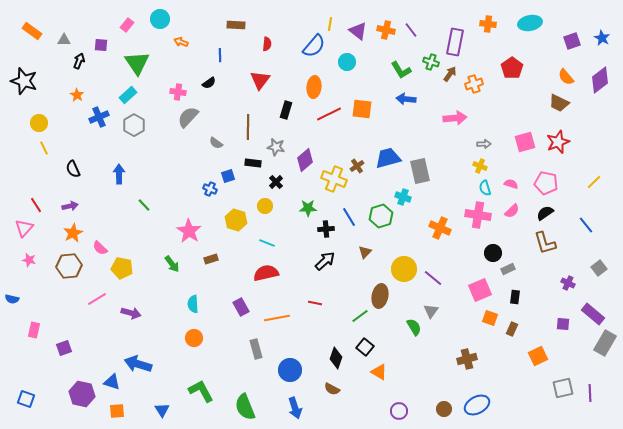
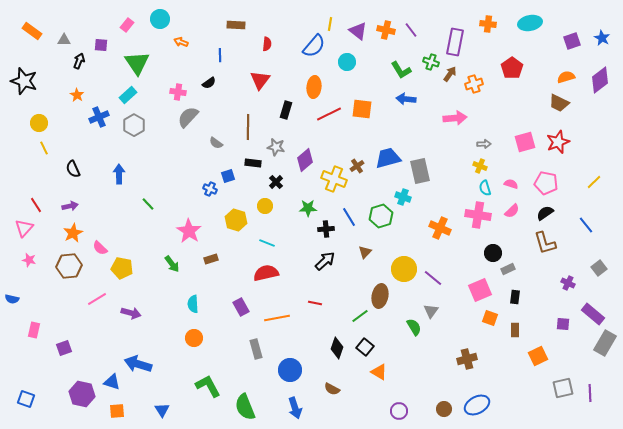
orange semicircle at (566, 77): rotated 114 degrees clockwise
green line at (144, 205): moved 4 px right, 1 px up
brown rectangle at (512, 329): moved 3 px right, 1 px down; rotated 24 degrees counterclockwise
black diamond at (336, 358): moved 1 px right, 10 px up
green L-shape at (201, 391): moved 7 px right, 5 px up
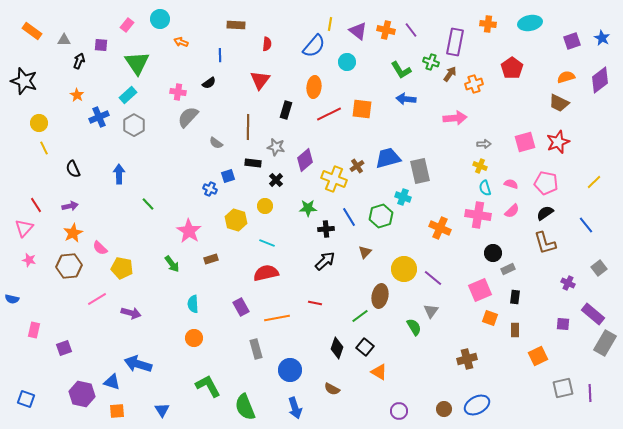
black cross at (276, 182): moved 2 px up
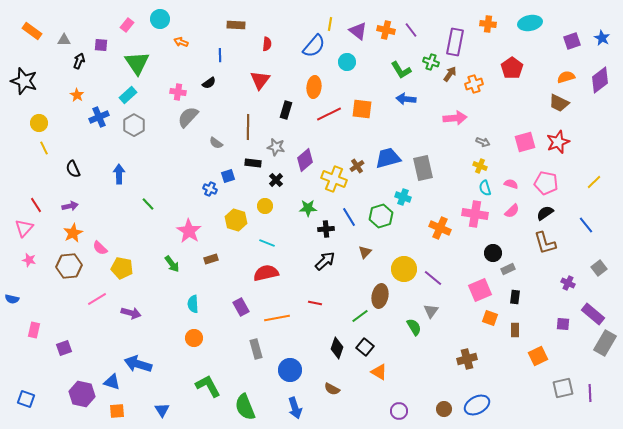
gray arrow at (484, 144): moved 1 px left, 2 px up; rotated 24 degrees clockwise
gray rectangle at (420, 171): moved 3 px right, 3 px up
pink cross at (478, 215): moved 3 px left, 1 px up
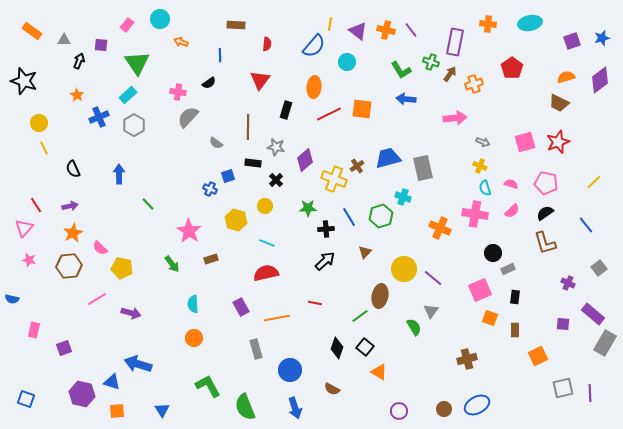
blue star at (602, 38): rotated 28 degrees clockwise
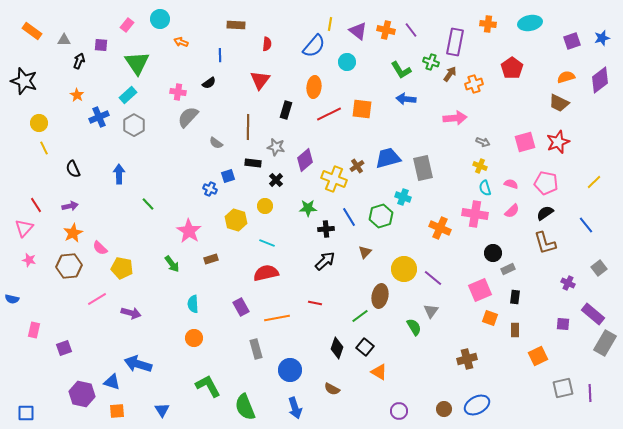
blue square at (26, 399): moved 14 px down; rotated 18 degrees counterclockwise
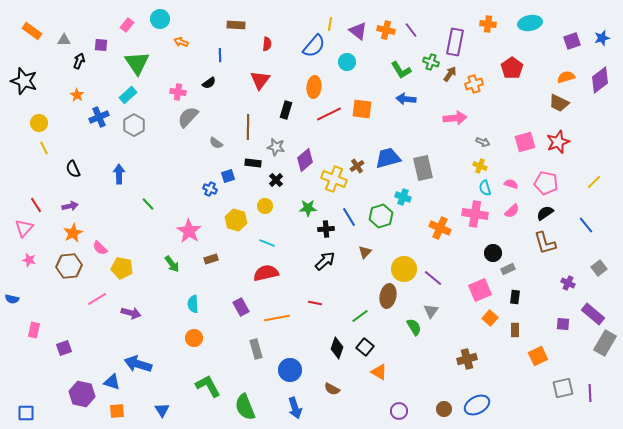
brown ellipse at (380, 296): moved 8 px right
orange square at (490, 318): rotated 21 degrees clockwise
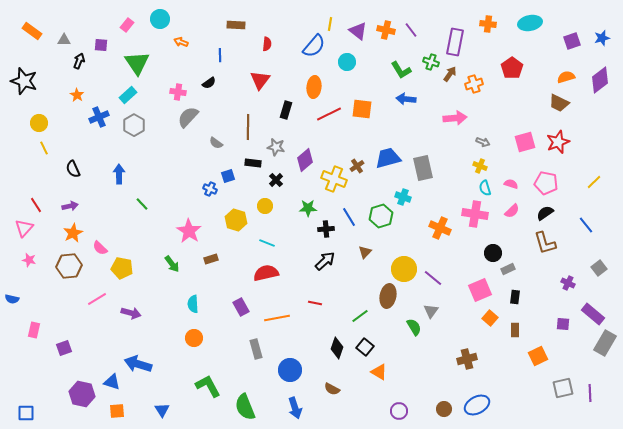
green line at (148, 204): moved 6 px left
